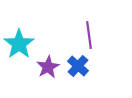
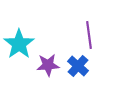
purple star: moved 2 px up; rotated 25 degrees clockwise
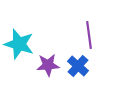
cyan star: rotated 20 degrees counterclockwise
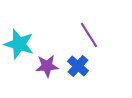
purple line: rotated 24 degrees counterclockwise
purple star: moved 1 px left, 1 px down
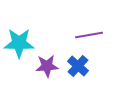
purple line: rotated 68 degrees counterclockwise
cyan star: moved 1 px up; rotated 16 degrees counterclockwise
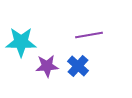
cyan star: moved 2 px right, 1 px up
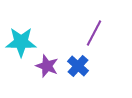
purple line: moved 5 px right, 2 px up; rotated 52 degrees counterclockwise
purple star: rotated 25 degrees clockwise
